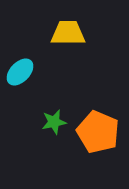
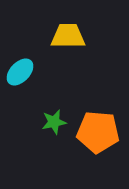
yellow trapezoid: moved 3 px down
orange pentagon: rotated 18 degrees counterclockwise
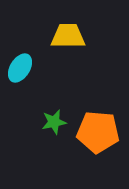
cyan ellipse: moved 4 px up; rotated 12 degrees counterclockwise
